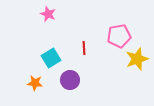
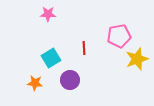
pink star: rotated 21 degrees counterclockwise
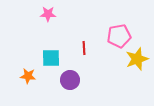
cyan square: rotated 30 degrees clockwise
orange star: moved 7 px left, 7 px up
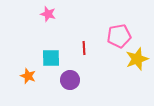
pink star: rotated 14 degrees clockwise
orange star: rotated 14 degrees clockwise
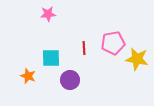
pink star: rotated 21 degrees counterclockwise
pink pentagon: moved 6 px left, 7 px down
yellow star: rotated 30 degrees clockwise
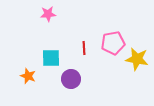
purple circle: moved 1 px right, 1 px up
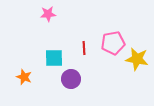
cyan square: moved 3 px right
orange star: moved 4 px left, 1 px down
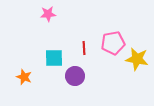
purple circle: moved 4 px right, 3 px up
